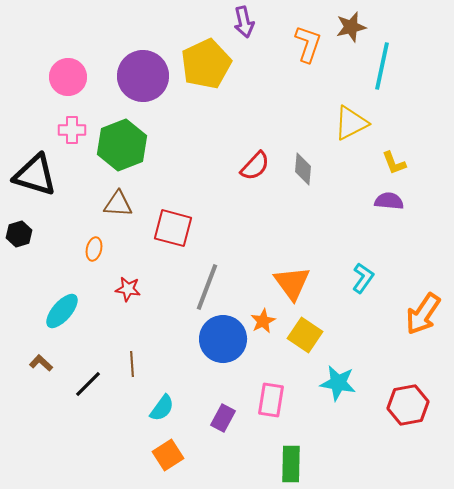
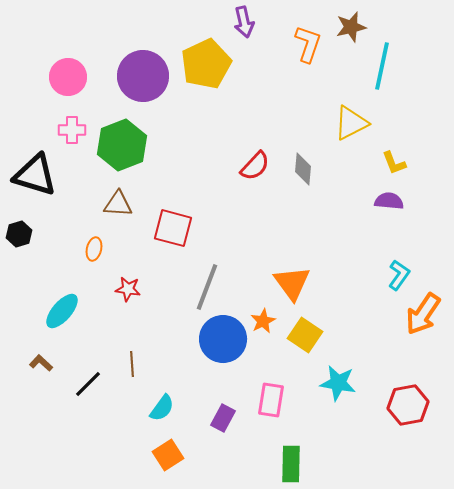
cyan L-shape: moved 36 px right, 3 px up
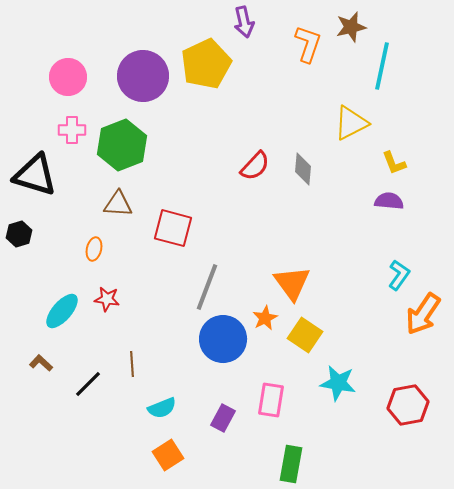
red star: moved 21 px left, 10 px down
orange star: moved 2 px right, 3 px up
cyan semicircle: rotated 32 degrees clockwise
green rectangle: rotated 9 degrees clockwise
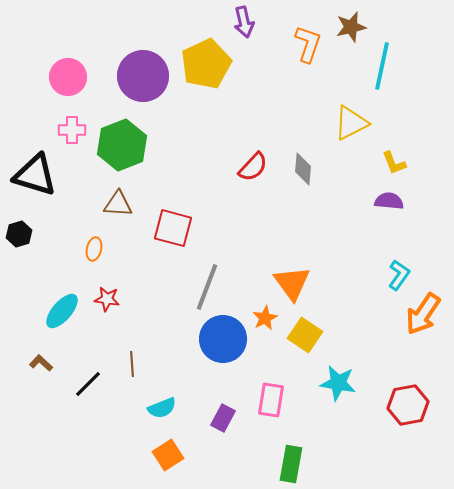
red semicircle: moved 2 px left, 1 px down
